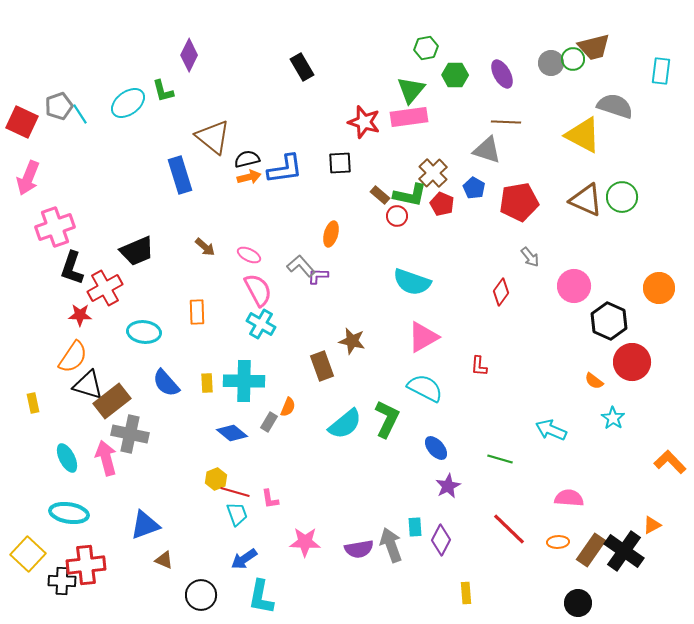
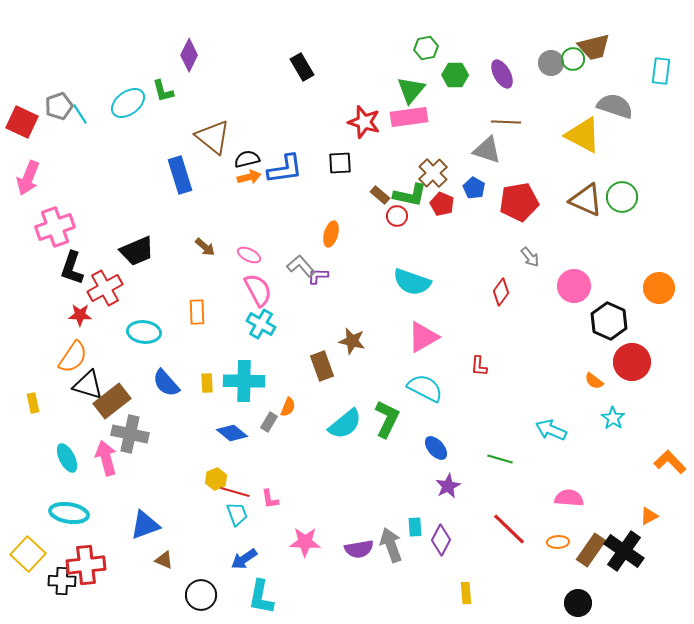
orange triangle at (652, 525): moved 3 px left, 9 px up
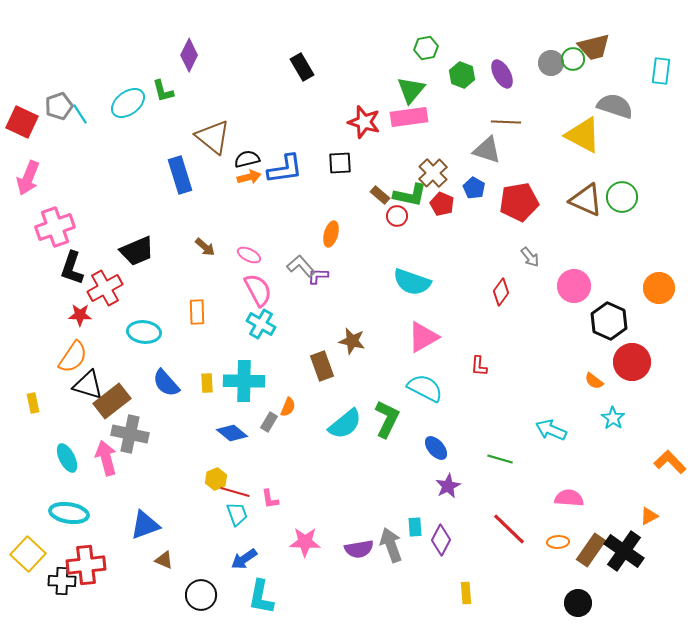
green hexagon at (455, 75): moved 7 px right; rotated 20 degrees clockwise
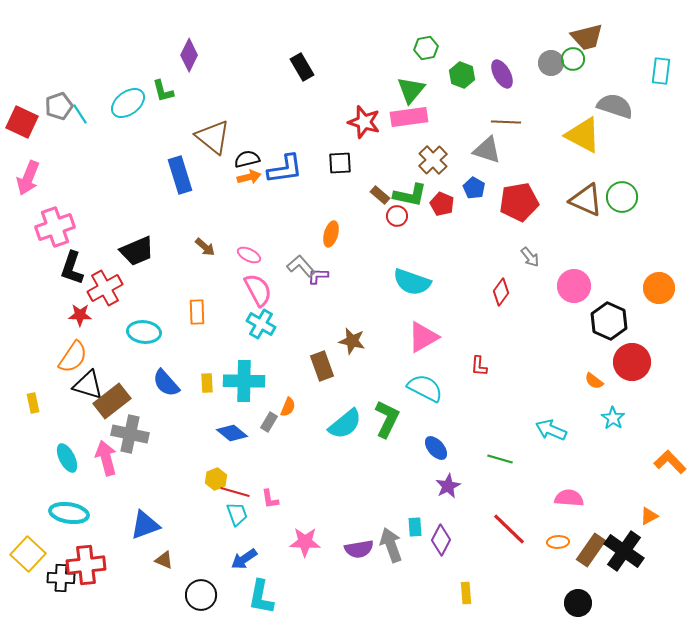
brown trapezoid at (594, 47): moved 7 px left, 10 px up
brown cross at (433, 173): moved 13 px up
black cross at (62, 581): moved 1 px left, 3 px up
